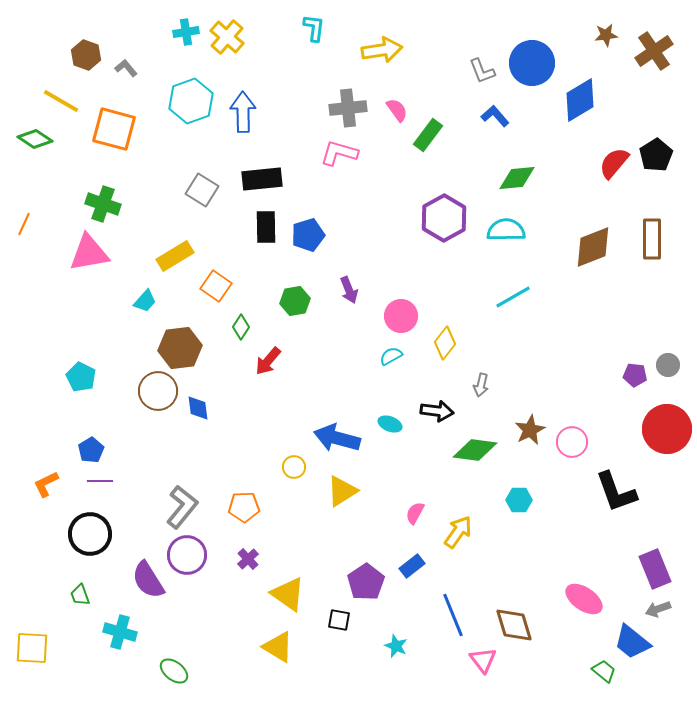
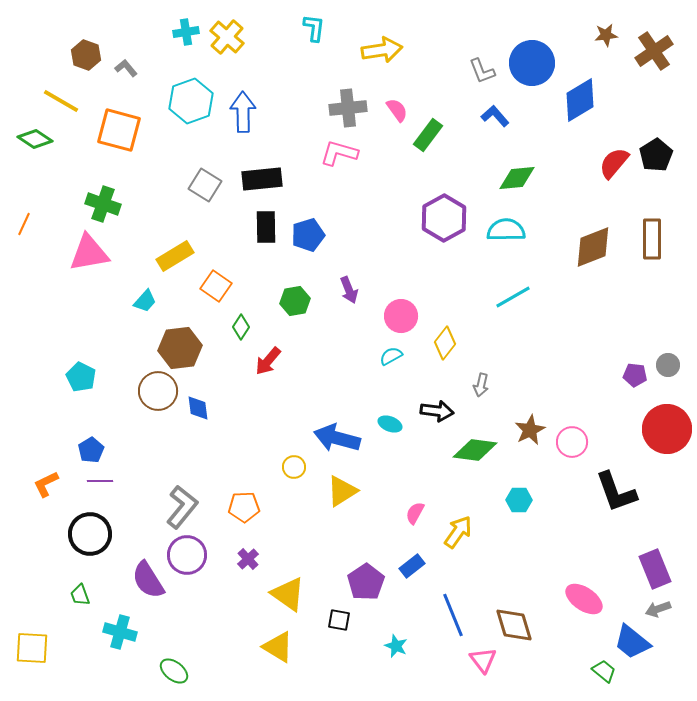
orange square at (114, 129): moved 5 px right, 1 px down
gray square at (202, 190): moved 3 px right, 5 px up
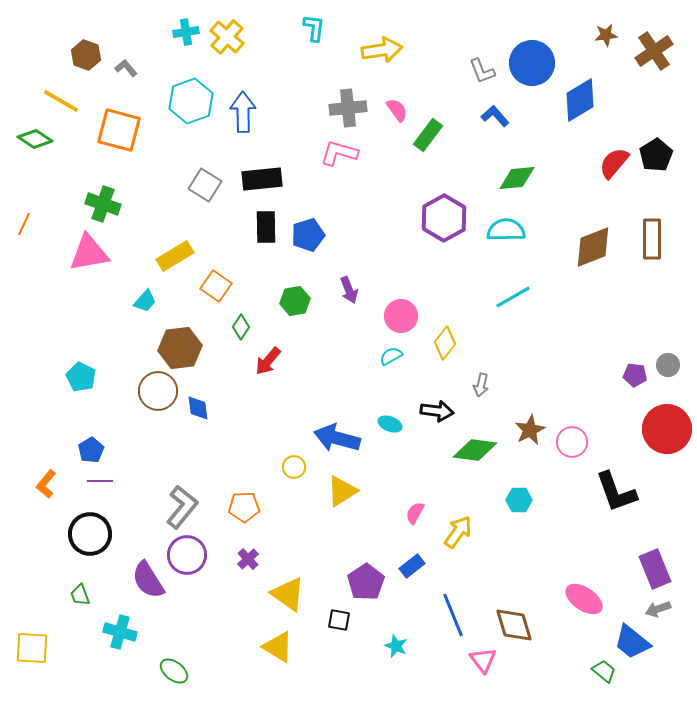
orange L-shape at (46, 484): rotated 24 degrees counterclockwise
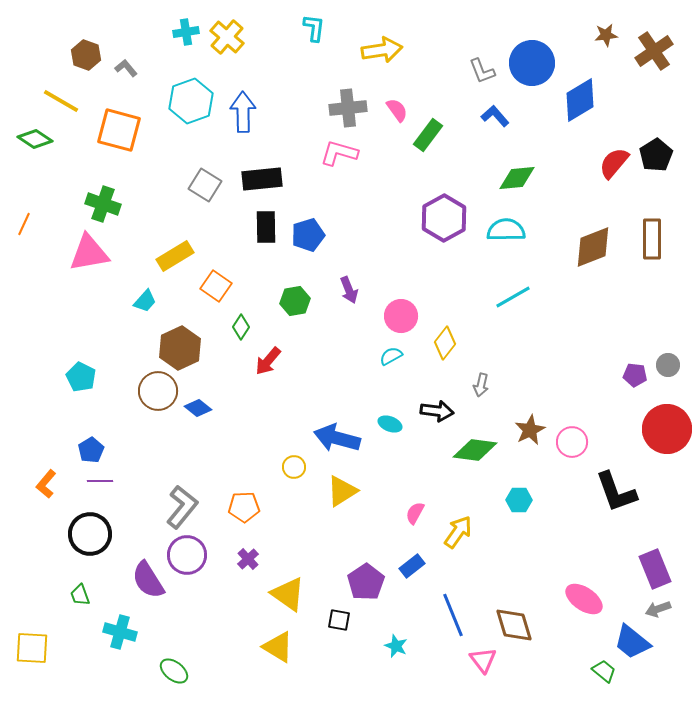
brown hexagon at (180, 348): rotated 18 degrees counterclockwise
blue diamond at (198, 408): rotated 44 degrees counterclockwise
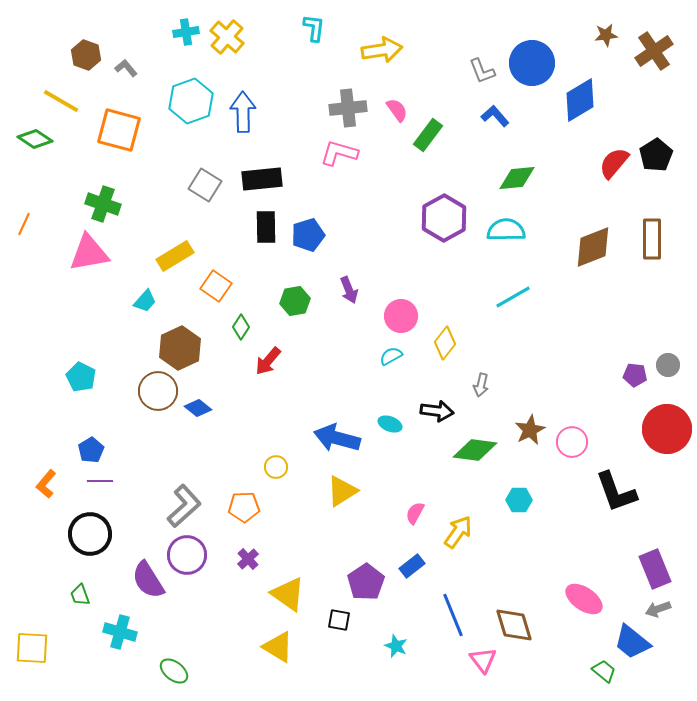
yellow circle at (294, 467): moved 18 px left
gray L-shape at (182, 507): moved 2 px right, 1 px up; rotated 9 degrees clockwise
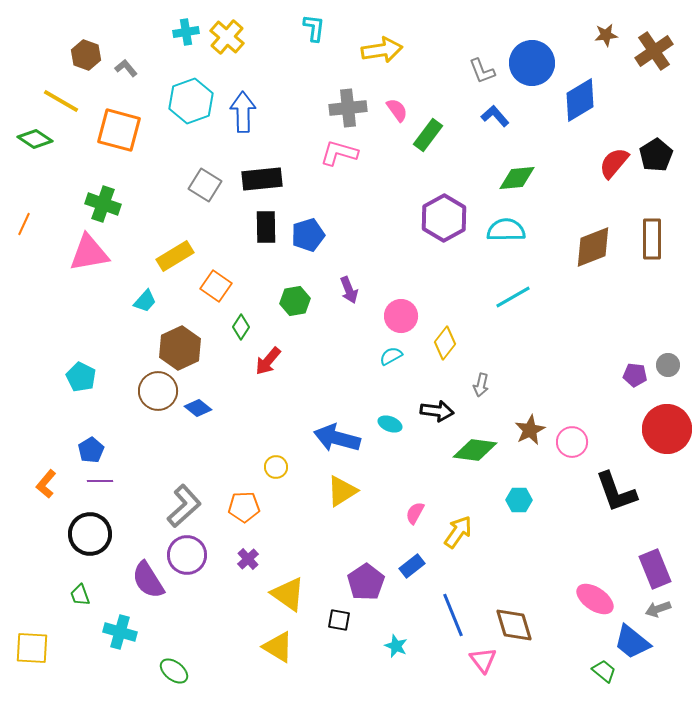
pink ellipse at (584, 599): moved 11 px right
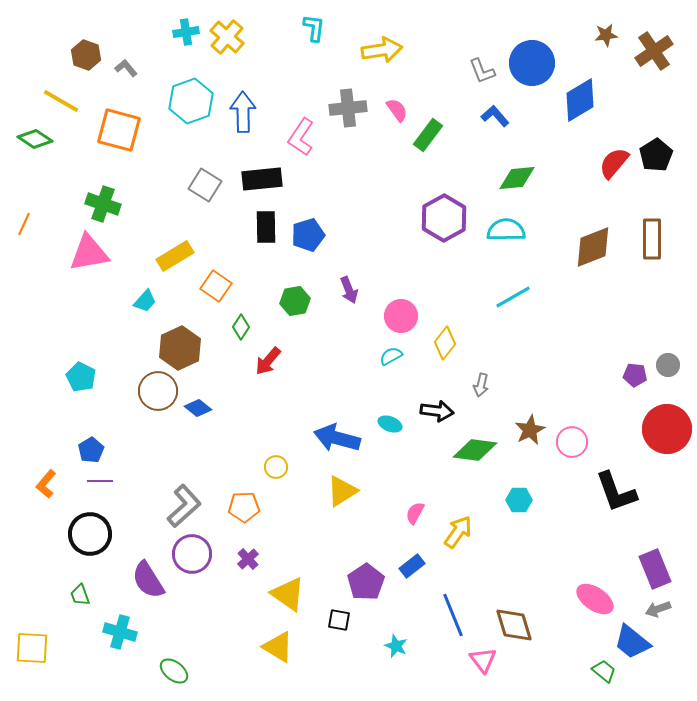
pink L-shape at (339, 153): moved 38 px left, 16 px up; rotated 72 degrees counterclockwise
purple circle at (187, 555): moved 5 px right, 1 px up
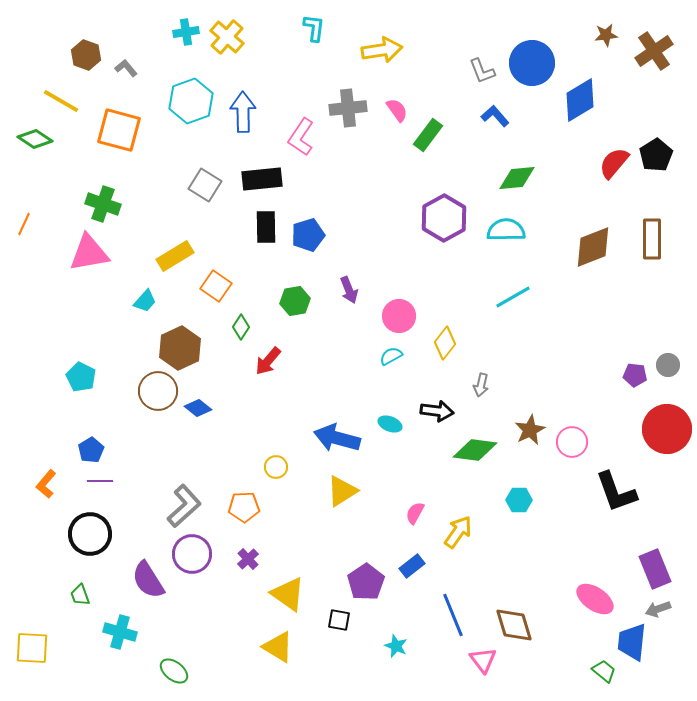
pink circle at (401, 316): moved 2 px left
blue trapezoid at (632, 642): rotated 57 degrees clockwise
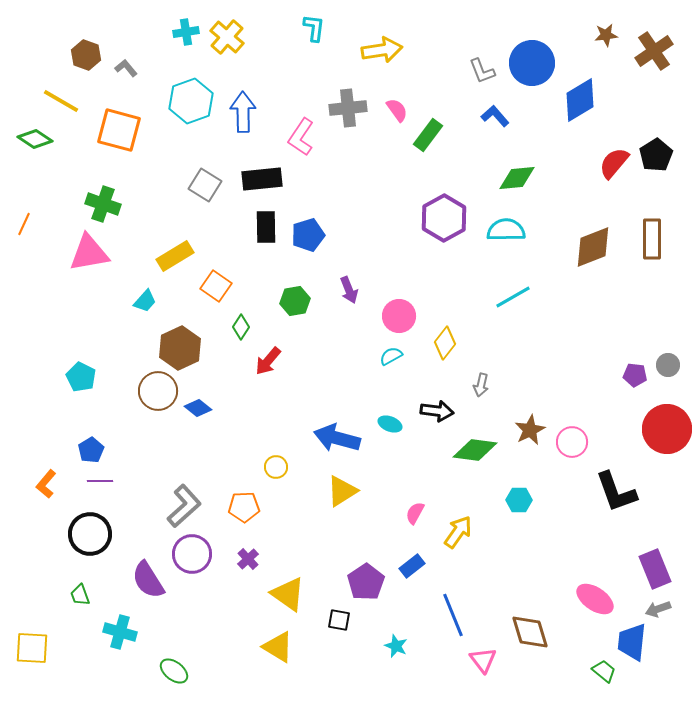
brown diamond at (514, 625): moved 16 px right, 7 px down
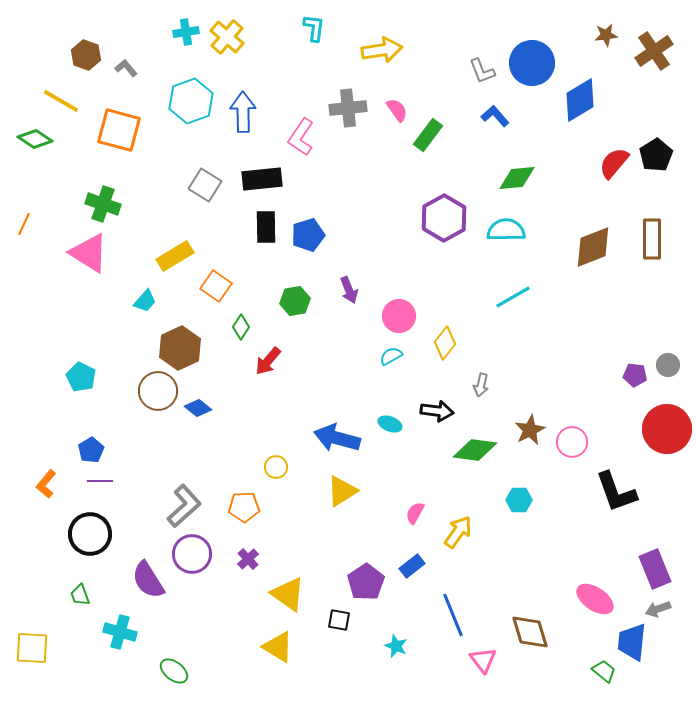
pink triangle at (89, 253): rotated 42 degrees clockwise
